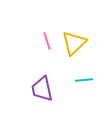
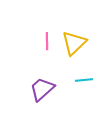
pink line: rotated 18 degrees clockwise
purple trapezoid: rotated 60 degrees clockwise
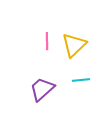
yellow triangle: moved 2 px down
cyan line: moved 3 px left
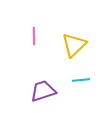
pink line: moved 13 px left, 5 px up
purple trapezoid: moved 1 px right, 2 px down; rotated 24 degrees clockwise
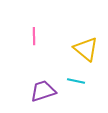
yellow triangle: moved 12 px right, 4 px down; rotated 36 degrees counterclockwise
cyan line: moved 5 px left, 1 px down; rotated 18 degrees clockwise
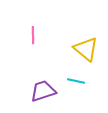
pink line: moved 1 px left, 1 px up
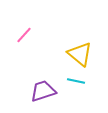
pink line: moved 9 px left; rotated 42 degrees clockwise
yellow triangle: moved 6 px left, 5 px down
